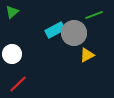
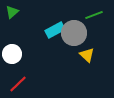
yellow triangle: rotated 49 degrees counterclockwise
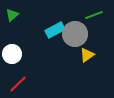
green triangle: moved 3 px down
gray circle: moved 1 px right, 1 px down
yellow triangle: rotated 42 degrees clockwise
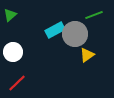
green triangle: moved 2 px left
white circle: moved 1 px right, 2 px up
red line: moved 1 px left, 1 px up
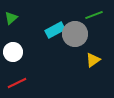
green triangle: moved 1 px right, 3 px down
yellow triangle: moved 6 px right, 5 px down
red line: rotated 18 degrees clockwise
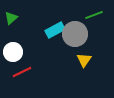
yellow triangle: moved 9 px left; rotated 21 degrees counterclockwise
red line: moved 5 px right, 11 px up
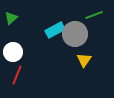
red line: moved 5 px left, 3 px down; rotated 42 degrees counterclockwise
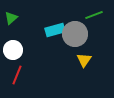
cyan rectangle: rotated 12 degrees clockwise
white circle: moved 2 px up
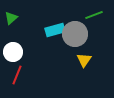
white circle: moved 2 px down
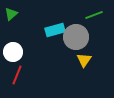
green triangle: moved 4 px up
gray circle: moved 1 px right, 3 px down
